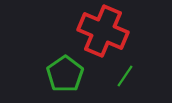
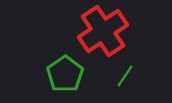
red cross: rotated 33 degrees clockwise
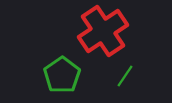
green pentagon: moved 3 px left, 1 px down
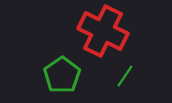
red cross: rotated 30 degrees counterclockwise
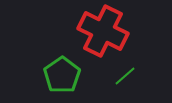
green line: rotated 15 degrees clockwise
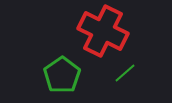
green line: moved 3 px up
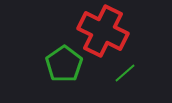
green pentagon: moved 2 px right, 11 px up
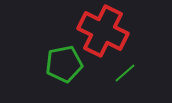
green pentagon: rotated 24 degrees clockwise
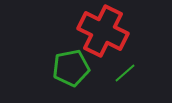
green pentagon: moved 7 px right, 4 px down
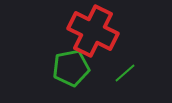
red cross: moved 10 px left
